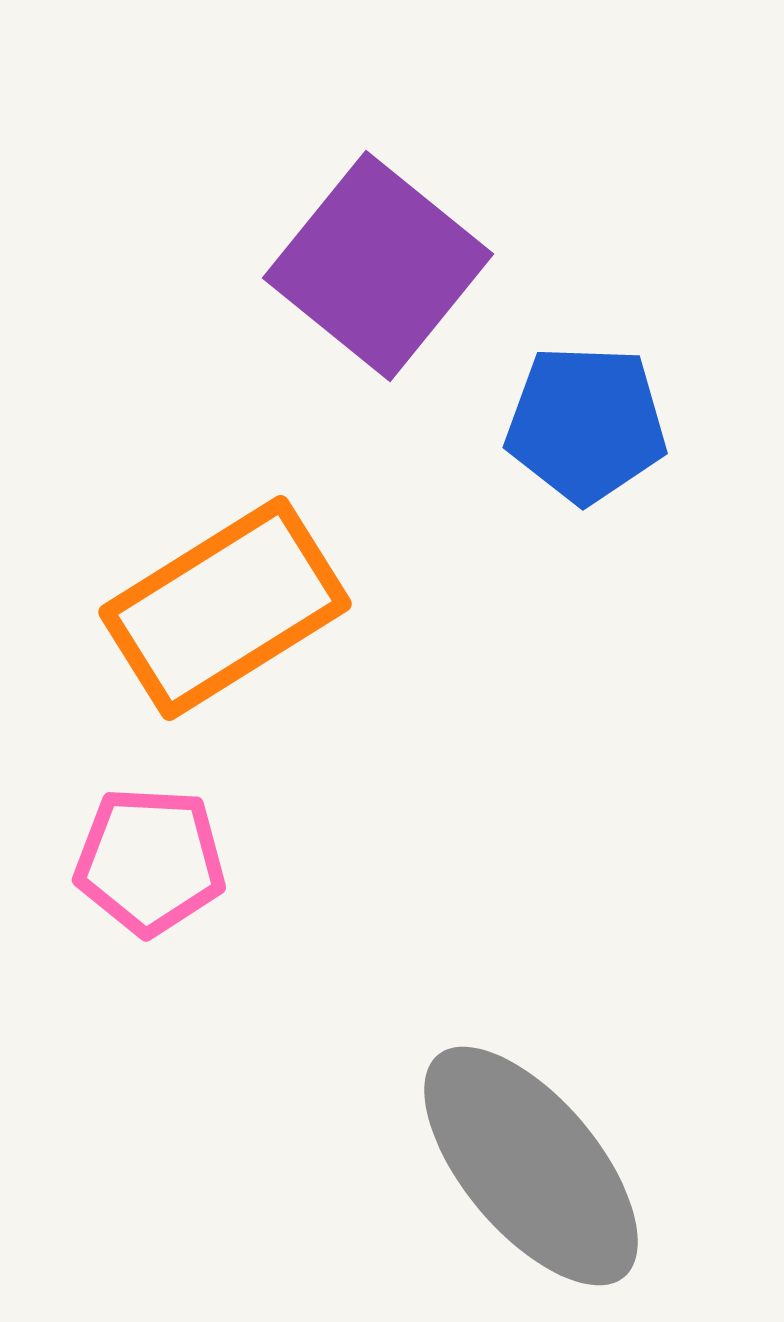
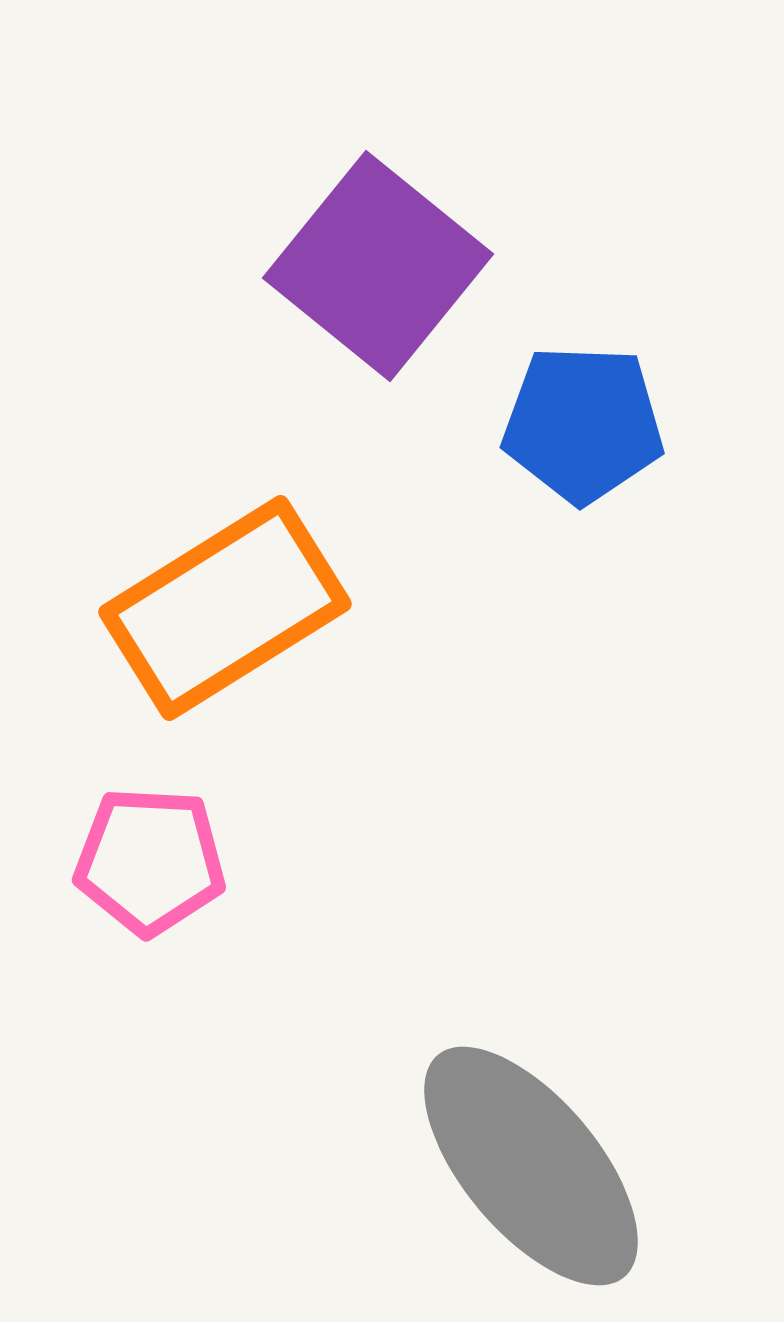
blue pentagon: moved 3 px left
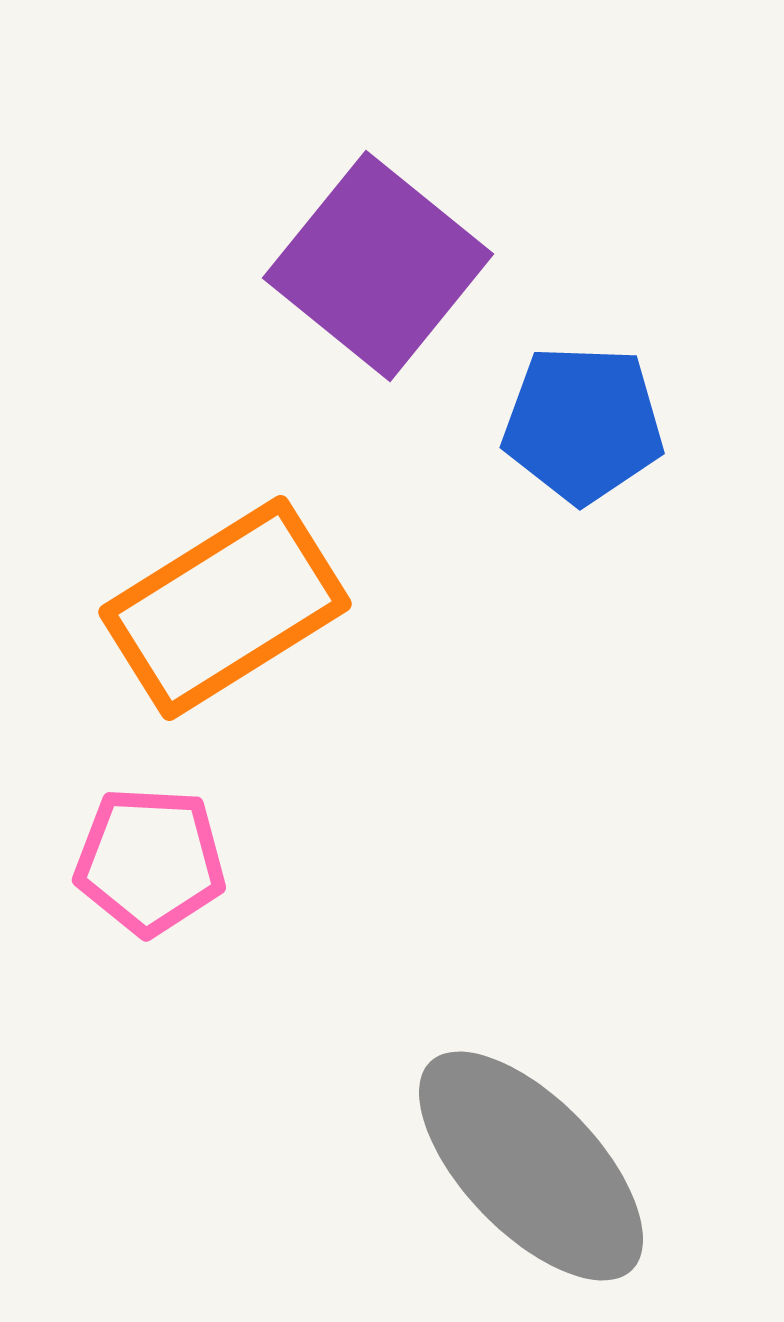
gray ellipse: rotated 4 degrees counterclockwise
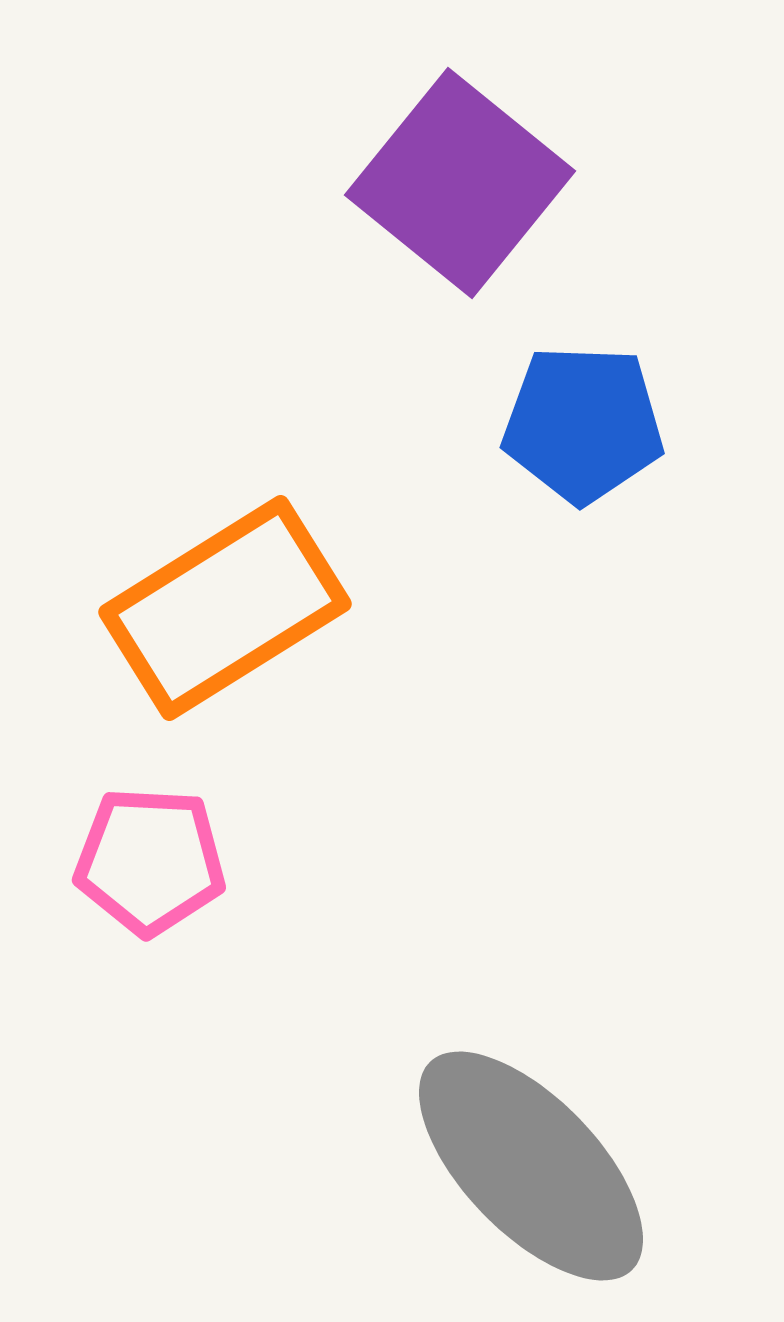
purple square: moved 82 px right, 83 px up
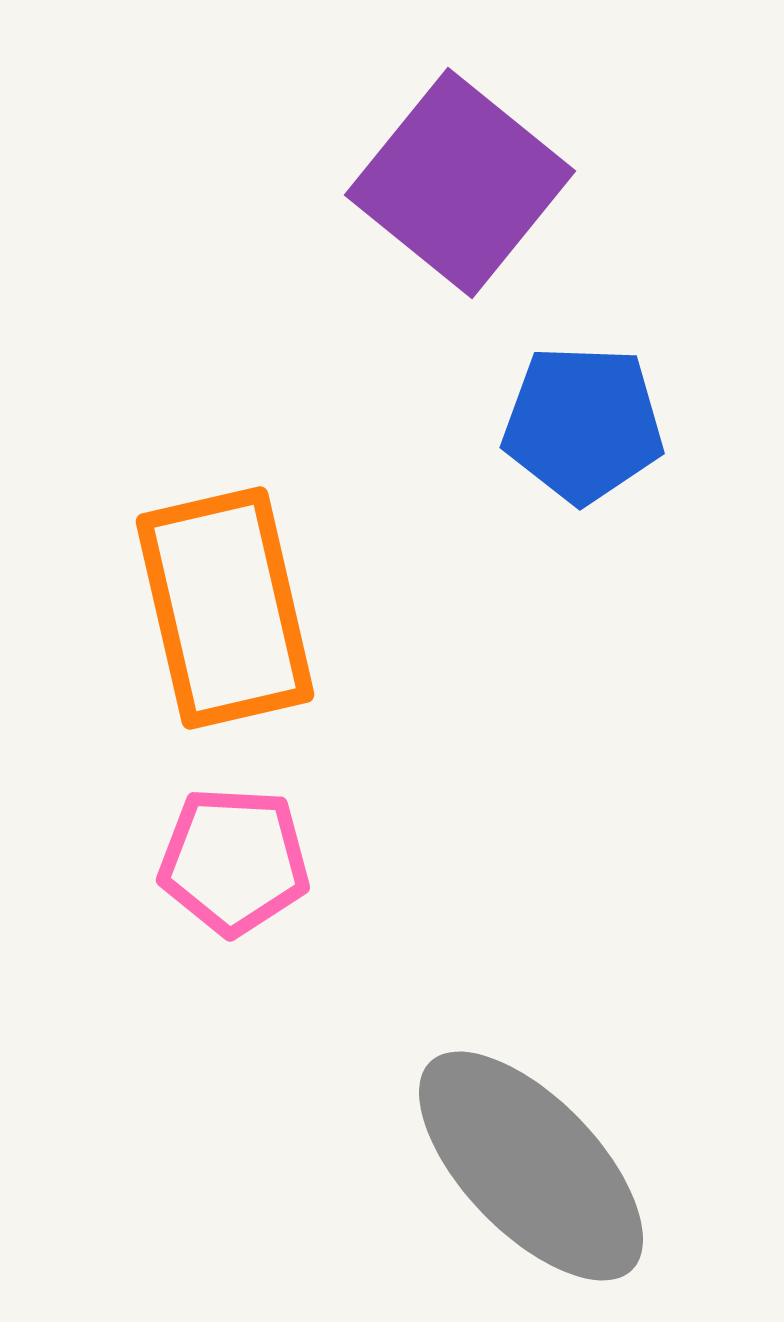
orange rectangle: rotated 71 degrees counterclockwise
pink pentagon: moved 84 px right
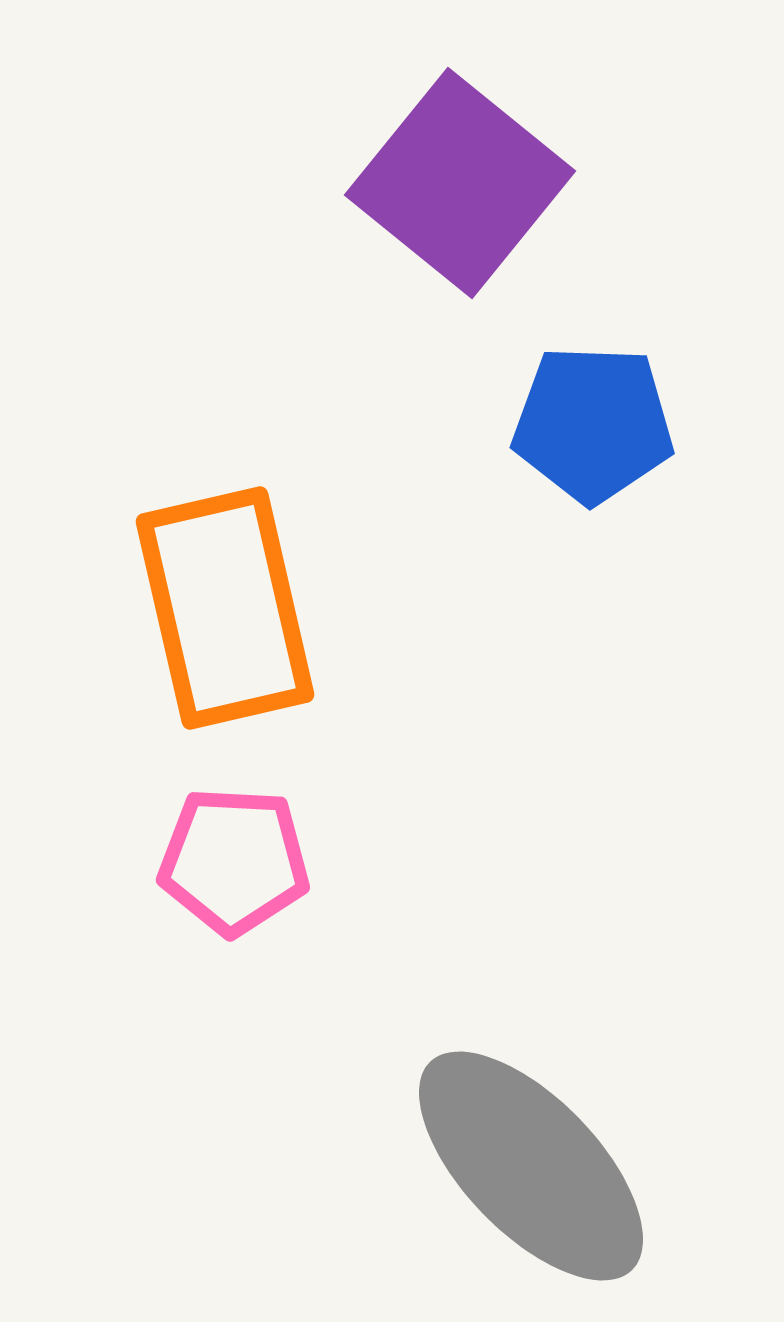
blue pentagon: moved 10 px right
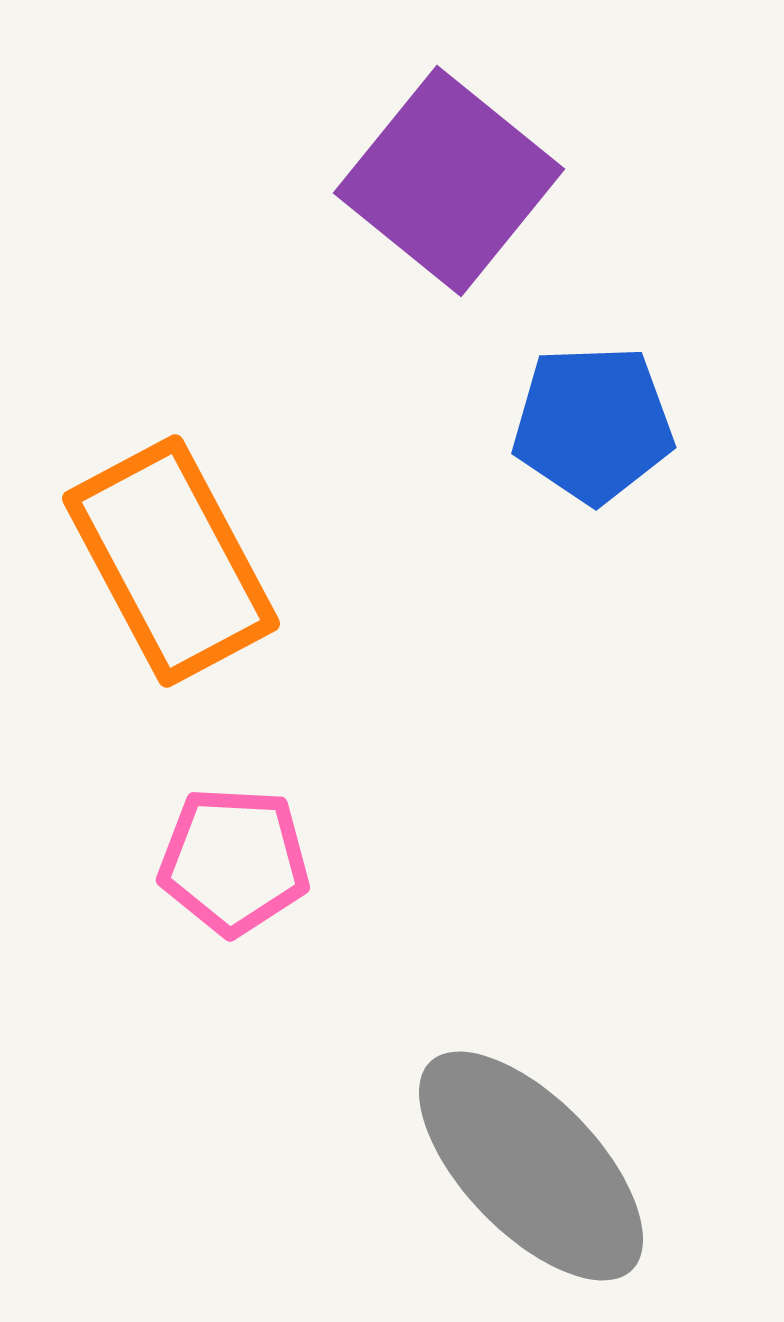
purple square: moved 11 px left, 2 px up
blue pentagon: rotated 4 degrees counterclockwise
orange rectangle: moved 54 px left, 47 px up; rotated 15 degrees counterclockwise
